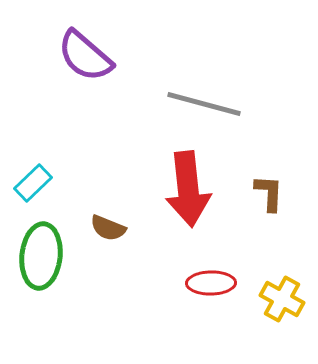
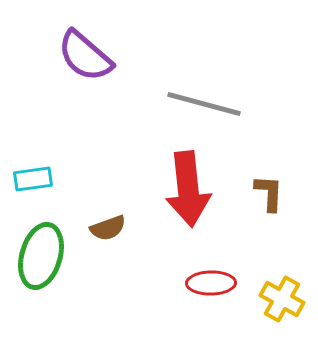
cyan rectangle: moved 4 px up; rotated 36 degrees clockwise
brown semicircle: rotated 42 degrees counterclockwise
green ellipse: rotated 10 degrees clockwise
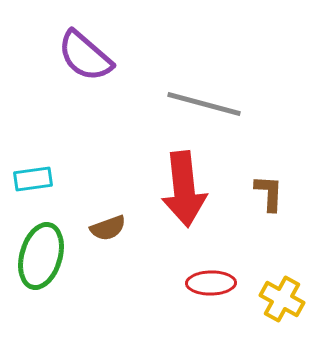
red arrow: moved 4 px left
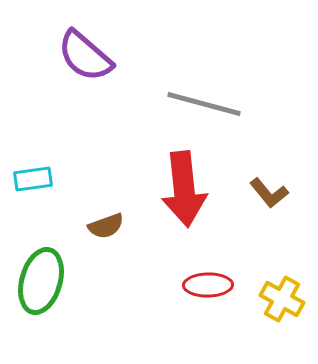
brown L-shape: rotated 138 degrees clockwise
brown semicircle: moved 2 px left, 2 px up
green ellipse: moved 25 px down
red ellipse: moved 3 px left, 2 px down
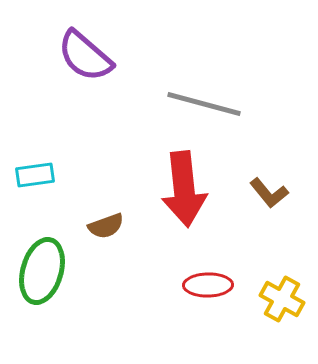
cyan rectangle: moved 2 px right, 4 px up
green ellipse: moved 1 px right, 10 px up
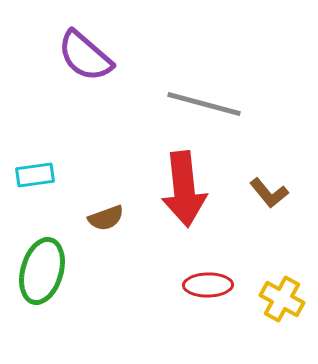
brown semicircle: moved 8 px up
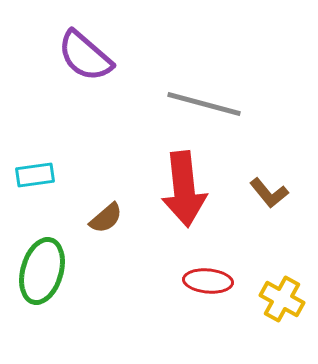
brown semicircle: rotated 21 degrees counterclockwise
red ellipse: moved 4 px up; rotated 6 degrees clockwise
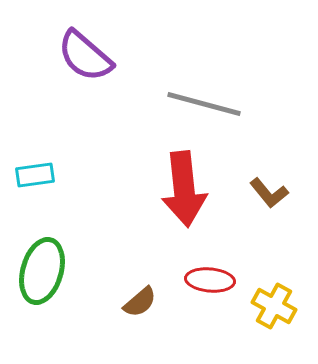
brown semicircle: moved 34 px right, 84 px down
red ellipse: moved 2 px right, 1 px up
yellow cross: moved 8 px left, 7 px down
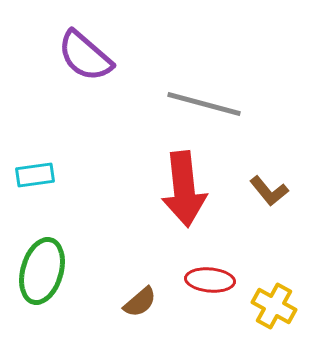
brown L-shape: moved 2 px up
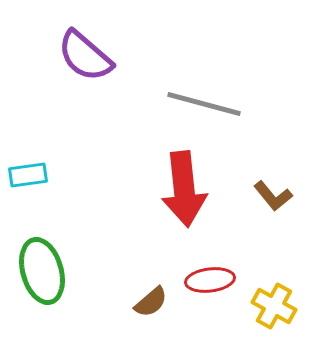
cyan rectangle: moved 7 px left
brown L-shape: moved 4 px right, 5 px down
green ellipse: rotated 32 degrees counterclockwise
red ellipse: rotated 12 degrees counterclockwise
brown semicircle: moved 11 px right
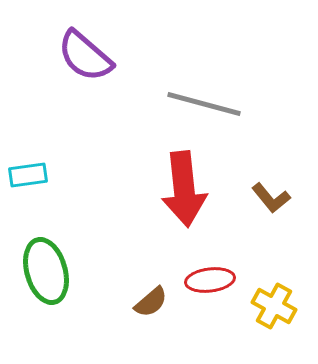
brown L-shape: moved 2 px left, 2 px down
green ellipse: moved 4 px right
